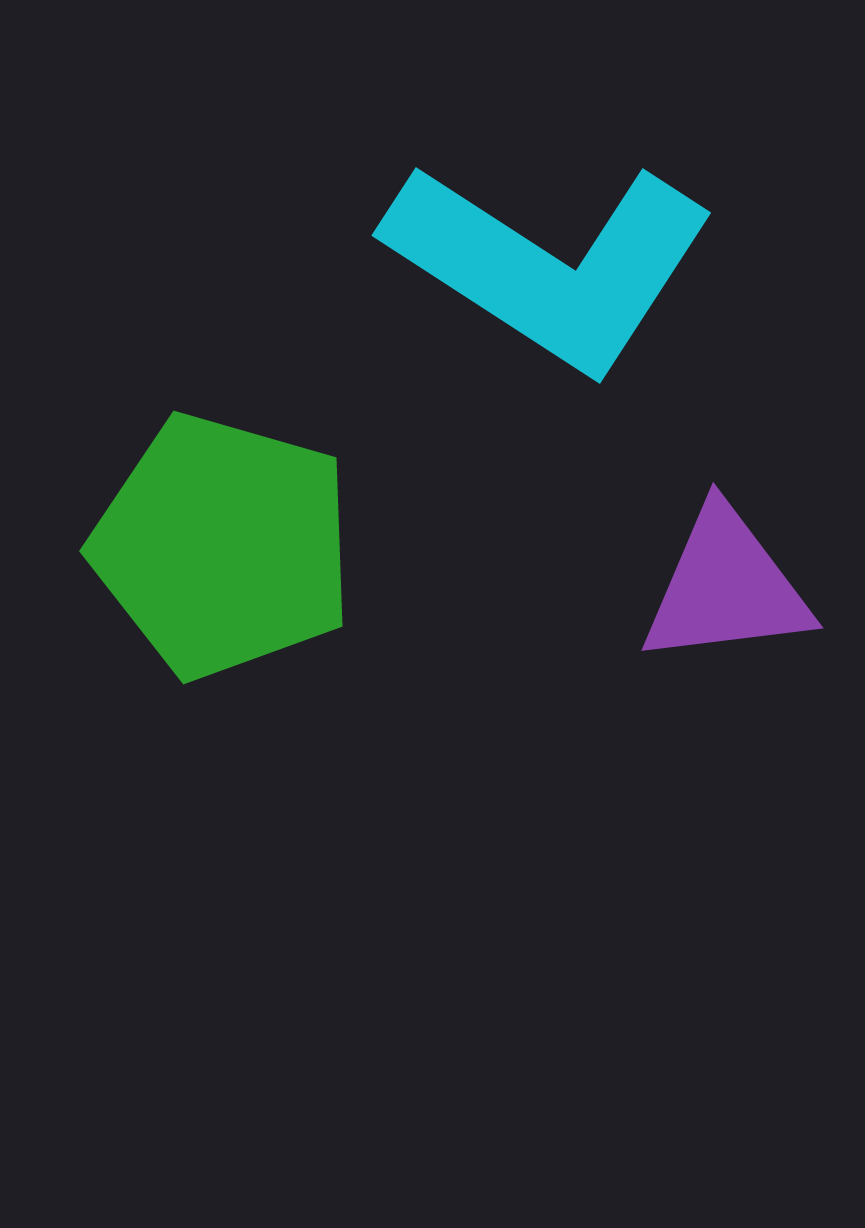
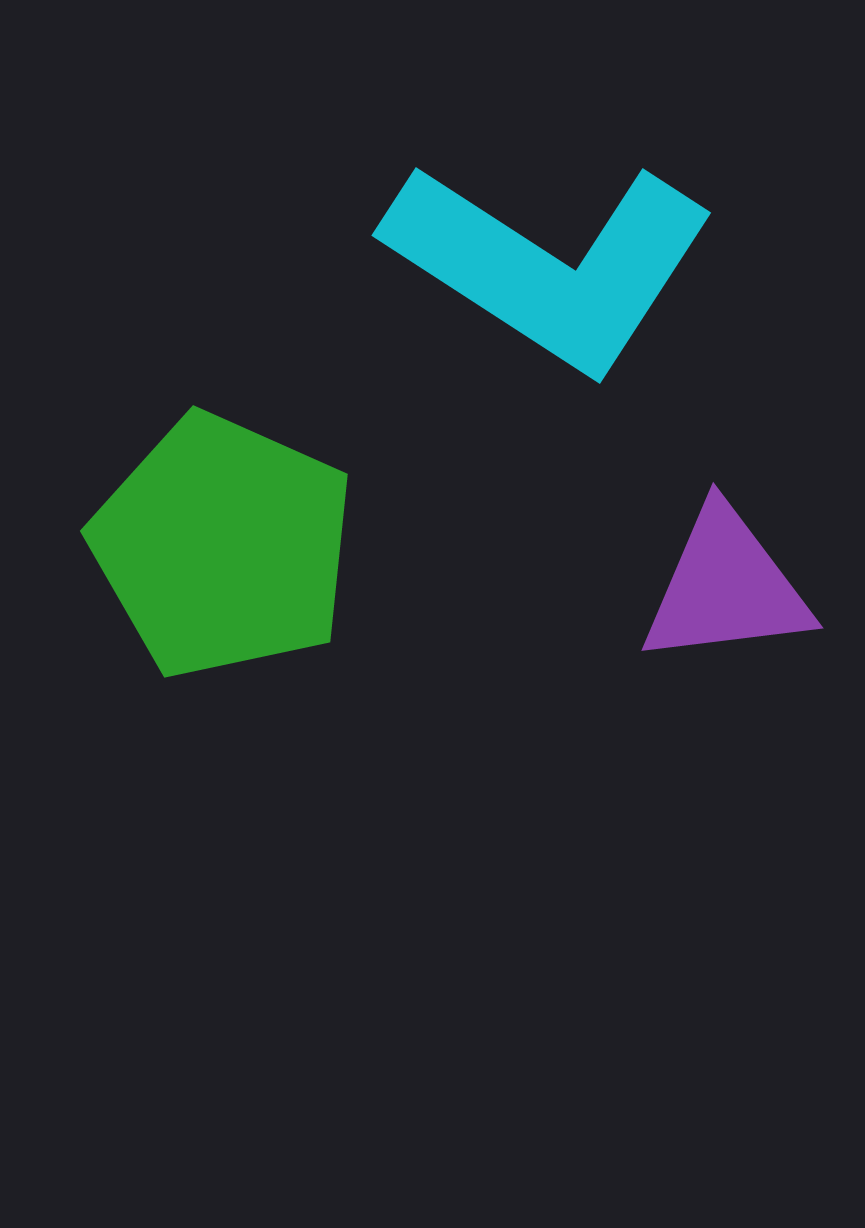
green pentagon: rotated 8 degrees clockwise
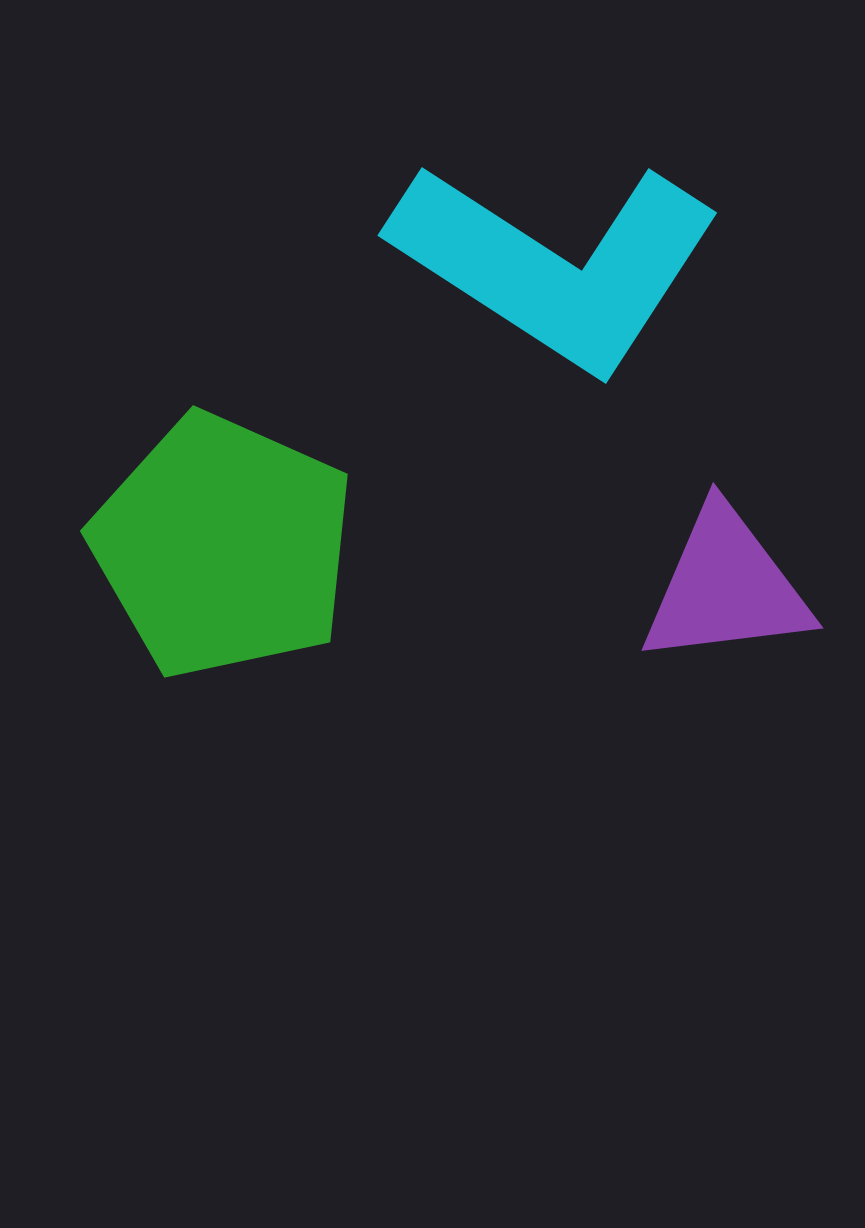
cyan L-shape: moved 6 px right
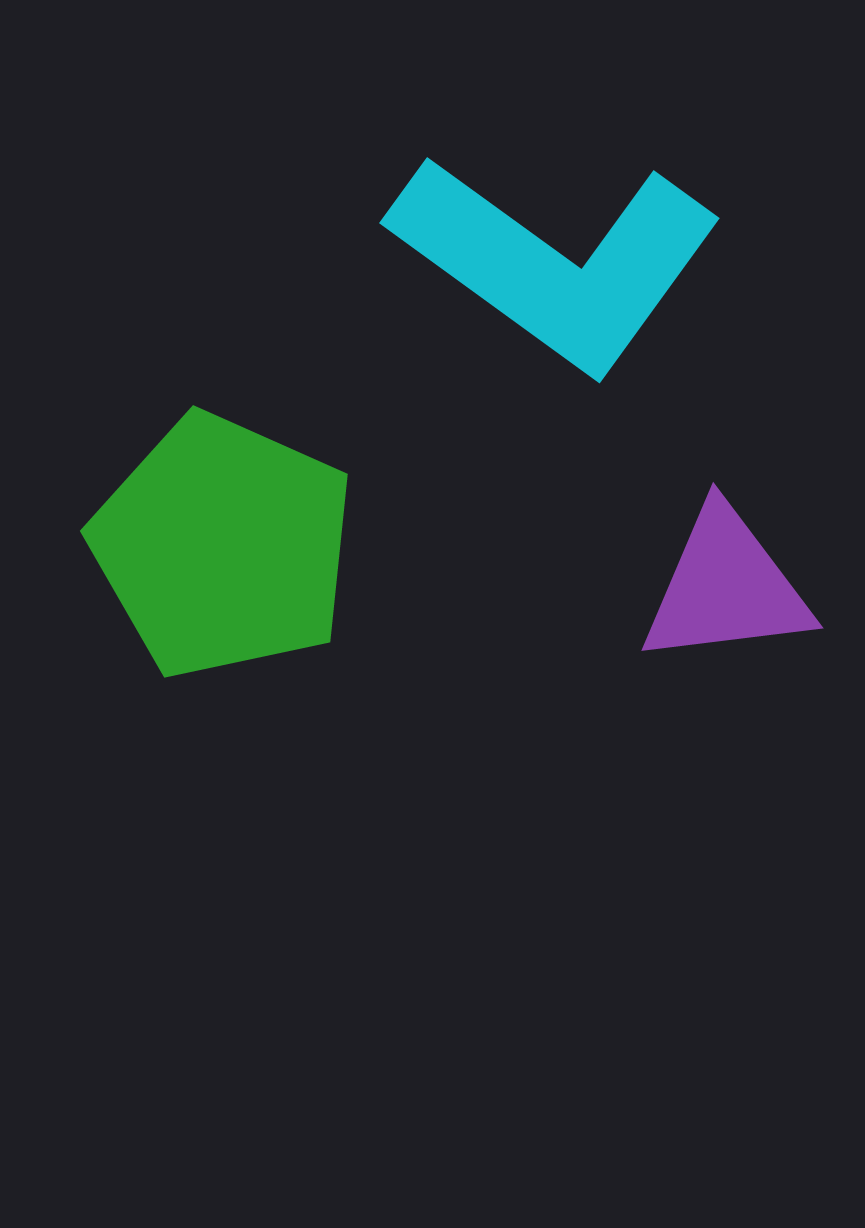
cyan L-shape: moved 3 px up; rotated 3 degrees clockwise
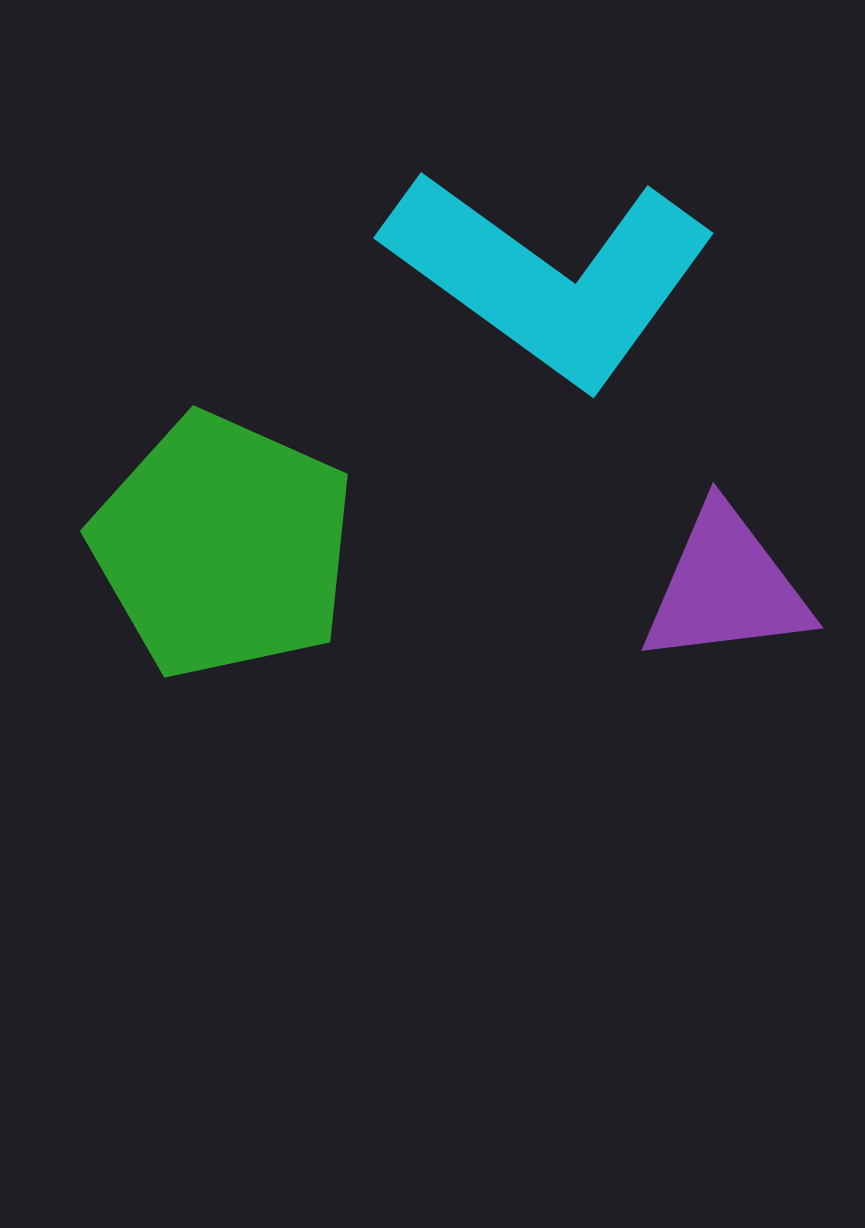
cyan L-shape: moved 6 px left, 15 px down
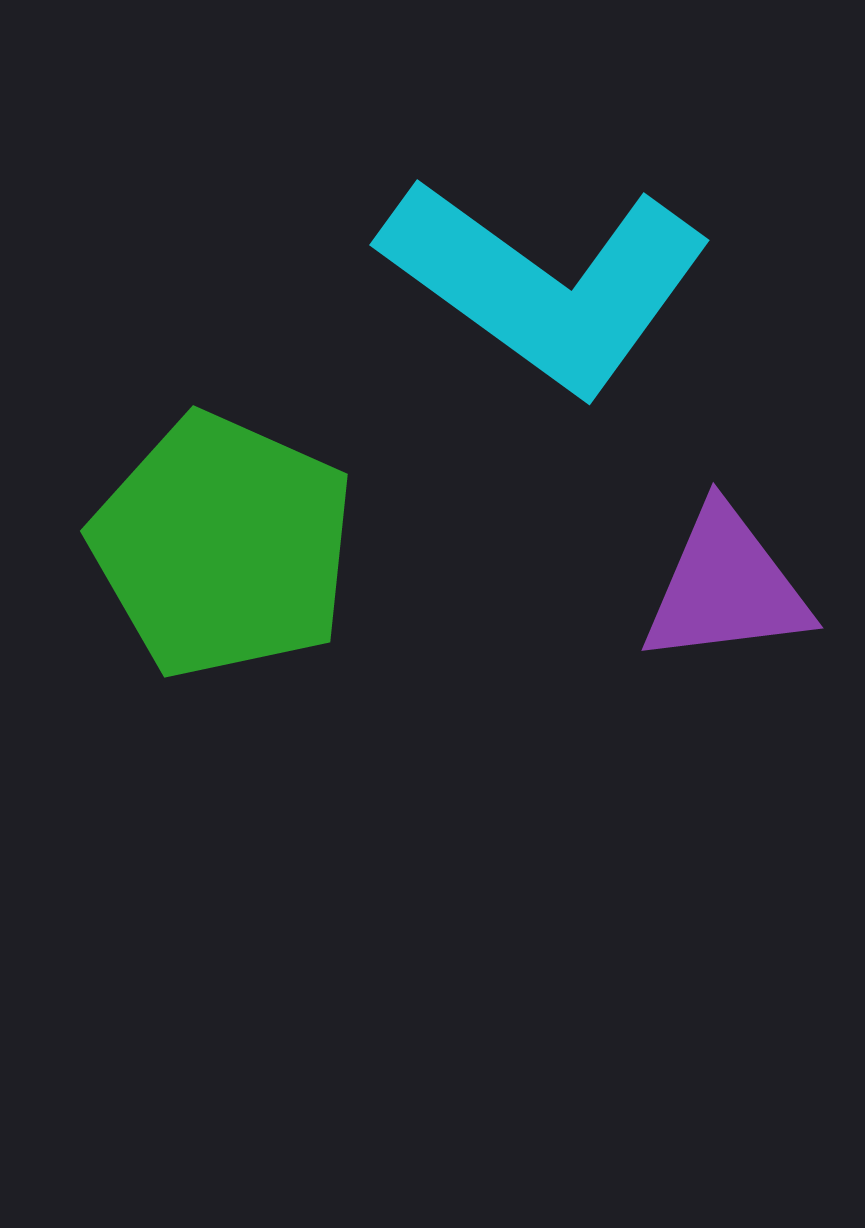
cyan L-shape: moved 4 px left, 7 px down
